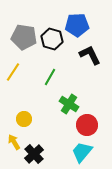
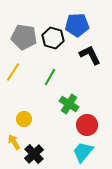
black hexagon: moved 1 px right, 1 px up
cyan trapezoid: moved 1 px right
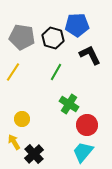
gray pentagon: moved 2 px left
green line: moved 6 px right, 5 px up
yellow circle: moved 2 px left
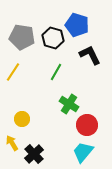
blue pentagon: rotated 20 degrees clockwise
yellow arrow: moved 2 px left, 1 px down
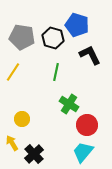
green line: rotated 18 degrees counterclockwise
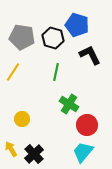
yellow arrow: moved 1 px left, 6 px down
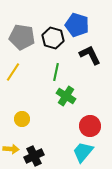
green cross: moved 3 px left, 8 px up
red circle: moved 3 px right, 1 px down
yellow arrow: rotated 126 degrees clockwise
black cross: moved 2 px down; rotated 18 degrees clockwise
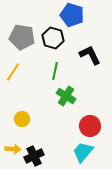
blue pentagon: moved 5 px left, 10 px up
green line: moved 1 px left, 1 px up
yellow arrow: moved 2 px right
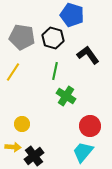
black L-shape: moved 2 px left; rotated 10 degrees counterclockwise
yellow circle: moved 5 px down
yellow arrow: moved 2 px up
black cross: rotated 12 degrees counterclockwise
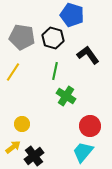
yellow arrow: rotated 42 degrees counterclockwise
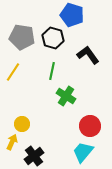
green line: moved 3 px left
yellow arrow: moved 1 px left, 5 px up; rotated 28 degrees counterclockwise
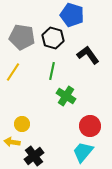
yellow arrow: rotated 105 degrees counterclockwise
